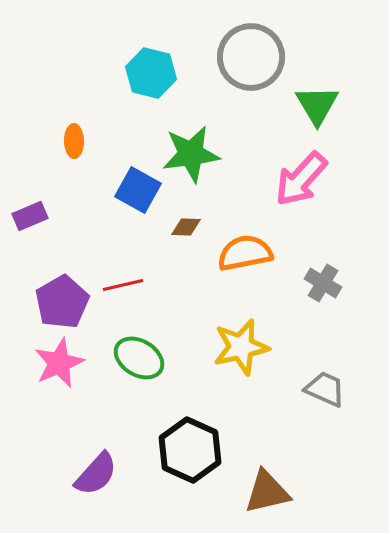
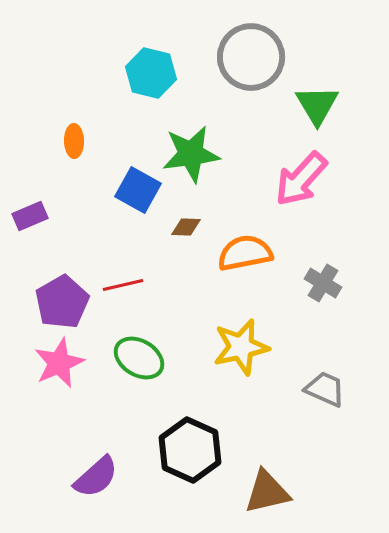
purple semicircle: moved 3 px down; rotated 6 degrees clockwise
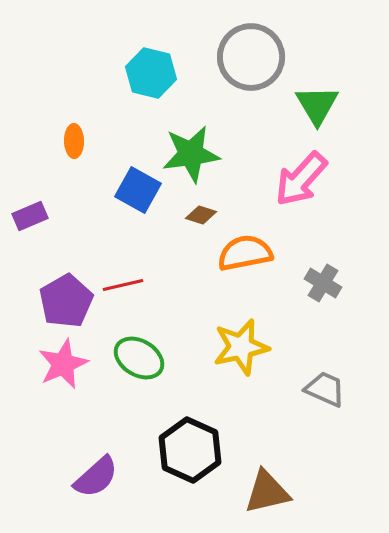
brown diamond: moved 15 px right, 12 px up; rotated 16 degrees clockwise
purple pentagon: moved 4 px right, 1 px up
pink star: moved 4 px right, 1 px down
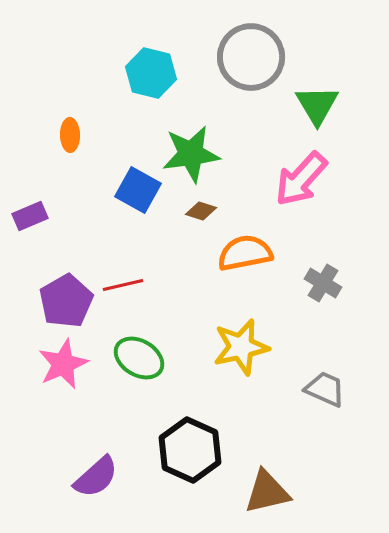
orange ellipse: moved 4 px left, 6 px up
brown diamond: moved 4 px up
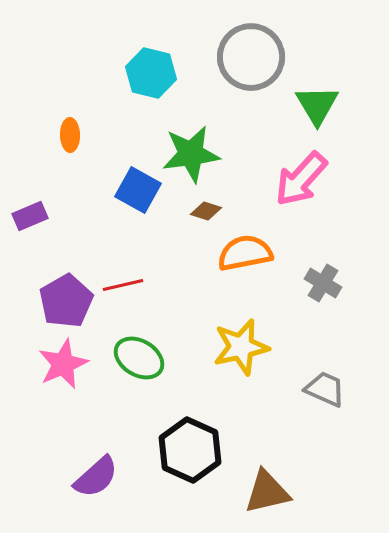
brown diamond: moved 5 px right
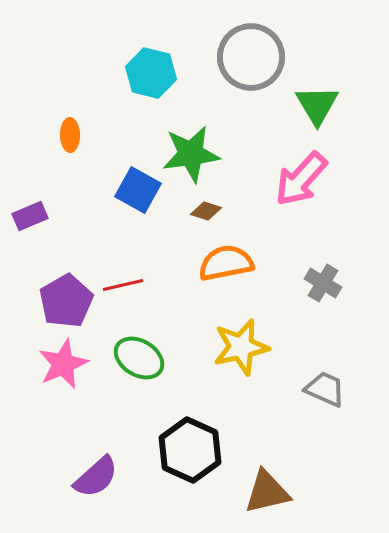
orange semicircle: moved 19 px left, 10 px down
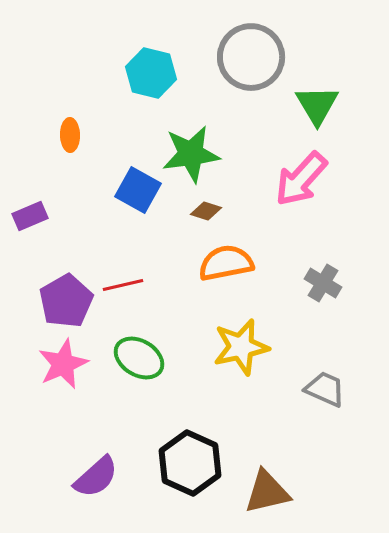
black hexagon: moved 13 px down
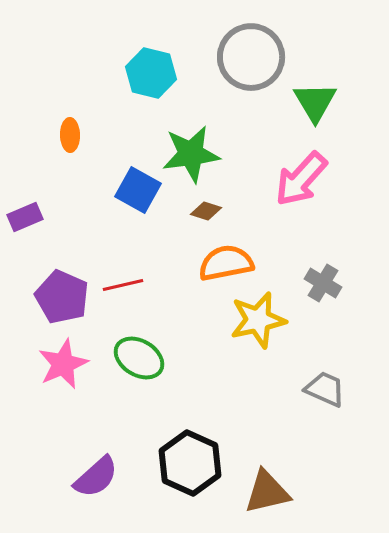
green triangle: moved 2 px left, 3 px up
purple rectangle: moved 5 px left, 1 px down
purple pentagon: moved 4 px left, 4 px up; rotated 18 degrees counterclockwise
yellow star: moved 17 px right, 27 px up
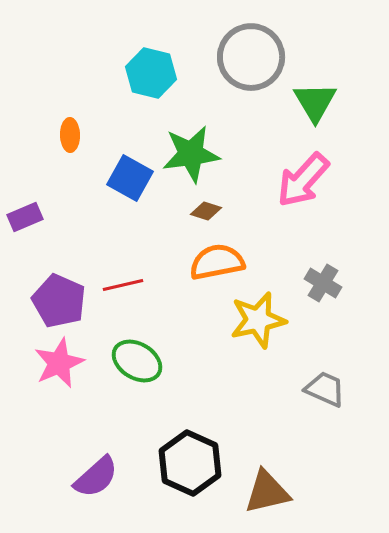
pink arrow: moved 2 px right, 1 px down
blue square: moved 8 px left, 12 px up
orange semicircle: moved 9 px left, 1 px up
purple pentagon: moved 3 px left, 4 px down
green ellipse: moved 2 px left, 3 px down
pink star: moved 4 px left, 1 px up
